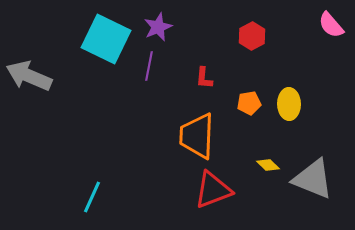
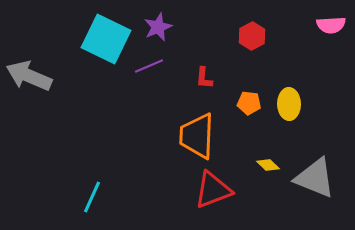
pink semicircle: rotated 52 degrees counterclockwise
purple line: rotated 56 degrees clockwise
orange pentagon: rotated 15 degrees clockwise
gray triangle: moved 2 px right, 1 px up
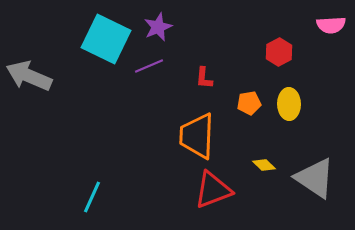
red hexagon: moved 27 px right, 16 px down
orange pentagon: rotated 15 degrees counterclockwise
yellow diamond: moved 4 px left
gray triangle: rotated 12 degrees clockwise
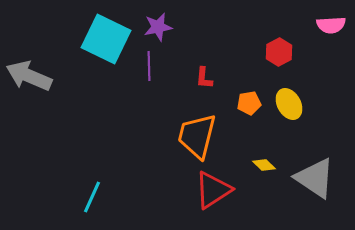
purple star: rotated 12 degrees clockwise
purple line: rotated 68 degrees counterclockwise
yellow ellipse: rotated 28 degrees counterclockwise
orange trapezoid: rotated 12 degrees clockwise
red triangle: rotated 12 degrees counterclockwise
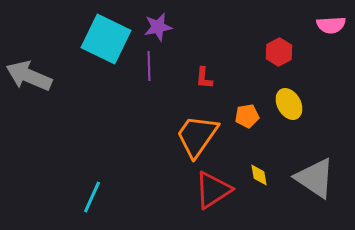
orange pentagon: moved 2 px left, 13 px down
orange trapezoid: rotated 21 degrees clockwise
yellow diamond: moved 5 px left, 10 px down; rotated 35 degrees clockwise
